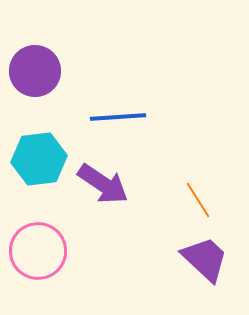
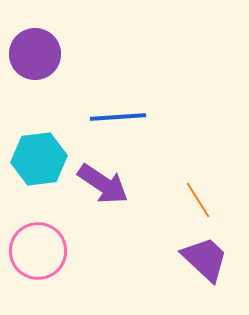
purple circle: moved 17 px up
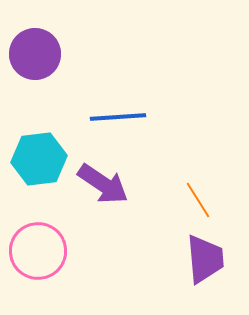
purple trapezoid: rotated 42 degrees clockwise
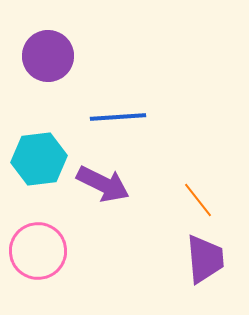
purple circle: moved 13 px right, 2 px down
purple arrow: rotated 8 degrees counterclockwise
orange line: rotated 6 degrees counterclockwise
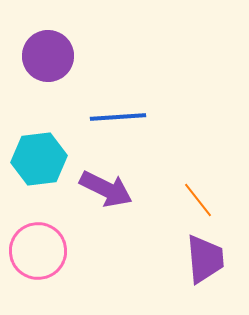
purple arrow: moved 3 px right, 5 px down
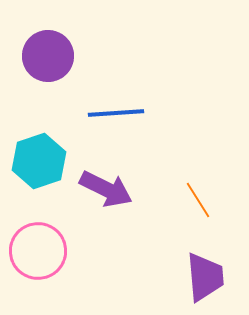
blue line: moved 2 px left, 4 px up
cyan hexagon: moved 2 px down; rotated 12 degrees counterclockwise
orange line: rotated 6 degrees clockwise
purple trapezoid: moved 18 px down
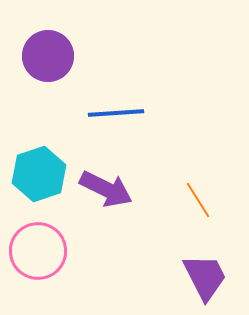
cyan hexagon: moved 13 px down
purple trapezoid: rotated 22 degrees counterclockwise
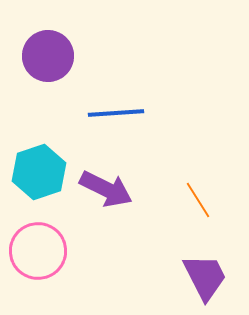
cyan hexagon: moved 2 px up
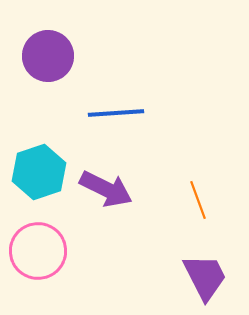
orange line: rotated 12 degrees clockwise
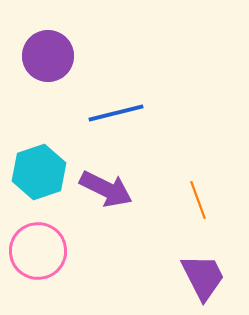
blue line: rotated 10 degrees counterclockwise
purple trapezoid: moved 2 px left
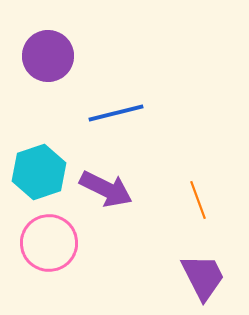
pink circle: moved 11 px right, 8 px up
